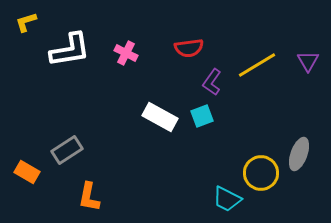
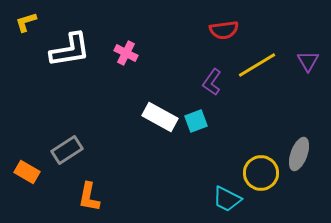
red semicircle: moved 35 px right, 18 px up
cyan square: moved 6 px left, 5 px down
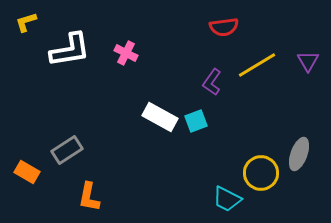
red semicircle: moved 3 px up
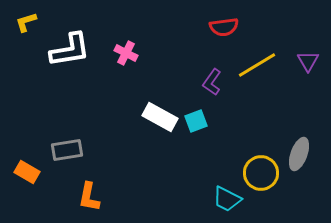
gray rectangle: rotated 24 degrees clockwise
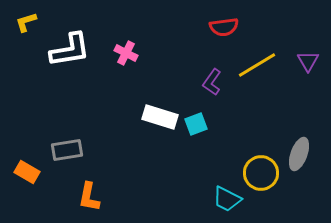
white rectangle: rotated 12 degrees counterclockwise
cyan square: moved 3 px down
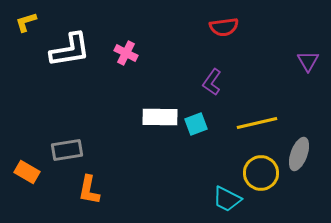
yellow line: moved 58 px down; rotated 18 degrees clockwise
white rectangle: rotated 16 degrees counterclockwise
orange L-shape: moved 7 px up
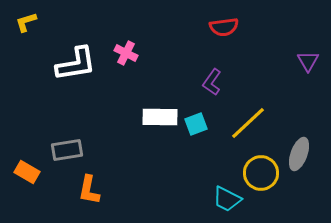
white L-shape: moved 6 px right, 14 px down
yellow line: moved 9 px left; rotated 30 degrees counterclockwise
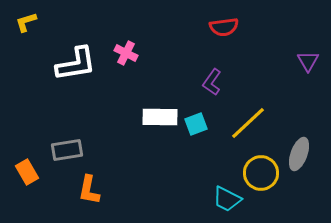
orange rectangle: rotated 30 degrees clockwise
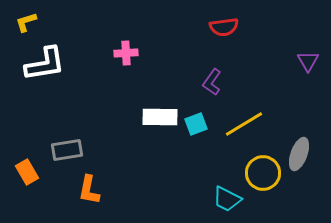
pink cross: rotated 30 degrees counterclockwise
white L-shape: moved 31 px left
yellow line: moved 4 px left, 1 px down; rotated 12 degrees clockwise
yellow circle: moved 2 px right
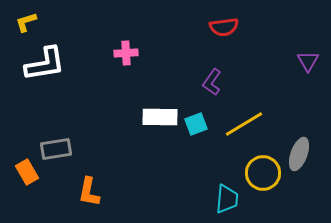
gray rectangle: moved 11 px left, 1 px up
orange L-shape: moved 2 px down
cyan trapezoid: rotated 112 degrees counterclockwise
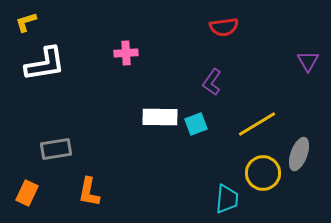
yellow line: moved 13 px right
orange rectangle: moved 21 px down; rotated 55 degrees clockwise
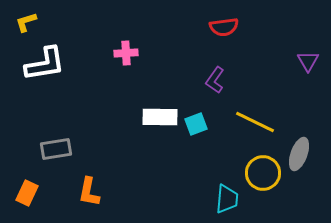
purple L-shape: moved 3 px right, 2 px up
yellow line: moved 2 px left, 2 px up; rotated 57 degrees clockwise
